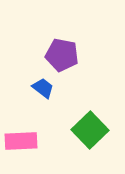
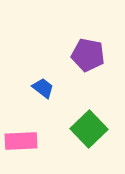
purple pentagon: moved 26 px right
green square: moved 1 px left, 1 px up
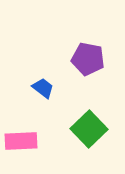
purple pentagon: moved 4 px down
